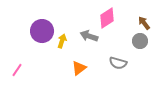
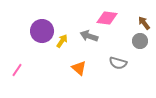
pink diamond: rotated 40 degrees clockwise
yellow arrow: rotated 16 degrees clockwise
orange triangle: rotated 42 degrees counterclockwise
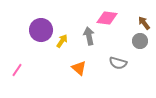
purple circle: moved 1 px left, 1 px up
gray arrow: rotated 60 degrees clockwise
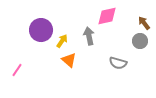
pink diamond: moved 2 px up; rotated 20 degrees counterclockwise
orange triangle: moved 10 px left, 8 px up
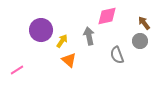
gray semicircle: moved 1 px left, 8 px up; rotated 54 degrees clockwise
pink line: rotated 24 degrees clockwise
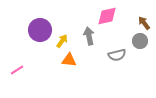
purple circle: moved 1 px left
gray semicircle: rotated 84 degrees counterclockwise
orange triangle: rotated 35 degrees counterclockwise
